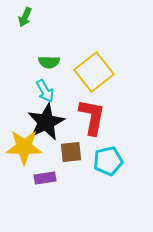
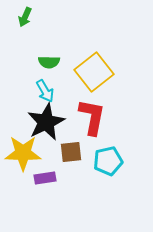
yellow star: moved 1 px left, 6 px down
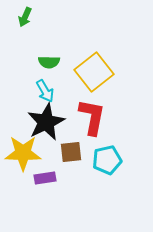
cyan pentagon: moved 1 px left, 1 px up
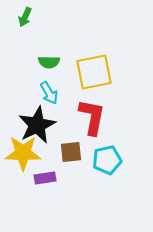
yellow square: rotated 27 degrees clockwise
cyan arrow: moved 4 px right, 2 px down
black star: moved 9 px left, 3 px down
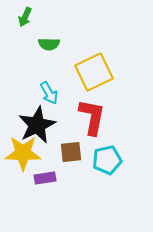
green semicircle: moved 18 px up
yellow square: rotated 15 degrees counterclockwise
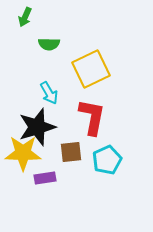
yellow square: moved 3 px left, 3 px up
black star: moved 2 px down; rotated 9 degrees clockwise
cyan pentagon: rotated 12 degrees counterclockwise
